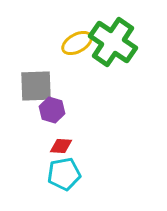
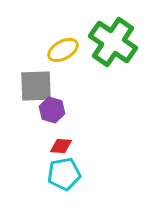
yellow ellipse: moved 14 px left, 7 px down
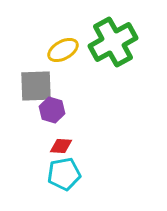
green cross: rotated 27 degrees clockwise
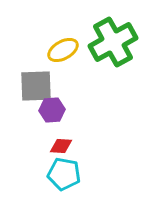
purple hexagon: rotated 20 degrees counterclockwise
cyan pentagon: rotated 20 degrees clockwise
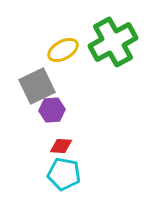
gray square: moved 1 px right; rotated 24 degrees counterclockwise
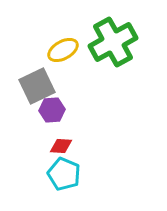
cyan pentagon: rotated 12 degrees clockwise
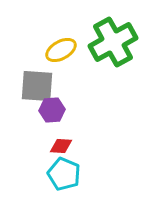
yellow ellipse: moved 2 px left
gray square: rotated 30 degrees clockwise
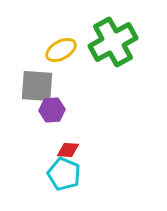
red diamond: moved 7 px right, 4 px down
